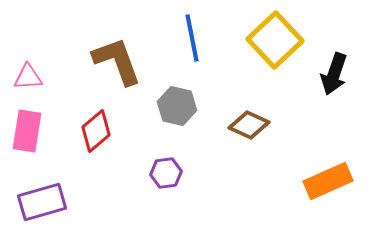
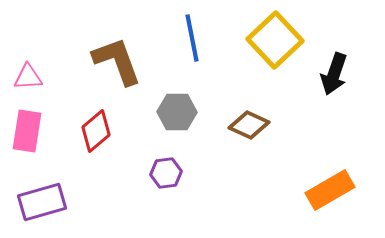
gray hexagon: moved 6 px down; rotated 12 degrees counterclockwise
orange rectangle: moved 2 px right, 9 px down; rotated 6 degrees counterclockwise
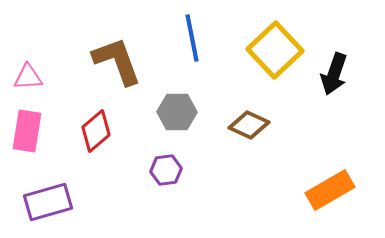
yellow square: moved 10 px down
purple hexagon: moved 3 px up
purple rectangle: moved 6 px right
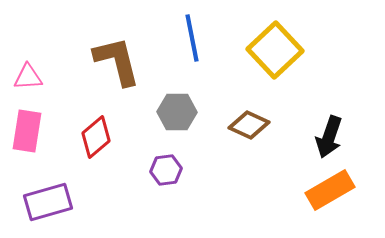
brown L-shape: rotated 6 degrees clockwise
black arrow: moved 5 px left, 63 px down
red diamond: moved 6 px down
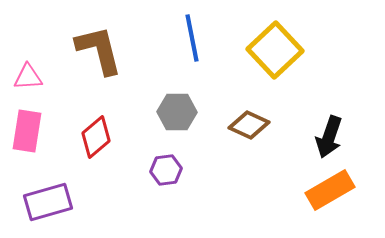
brown L-shape: moved 18 px left, 11 px up
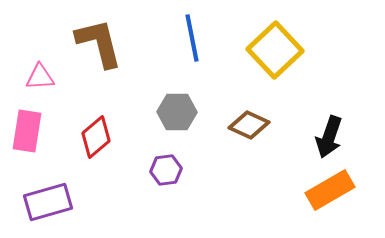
brown L-shape: moved 7 px up
pink triangle: moved 12 px right
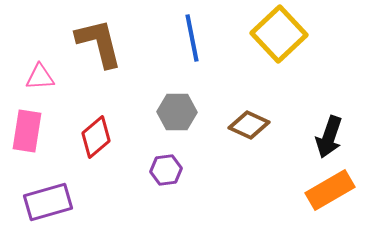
yellow square: moved 4 px right, 16 px up
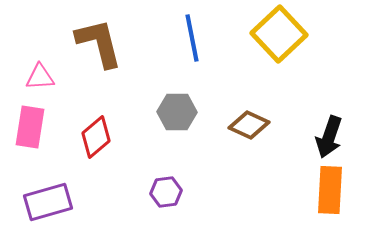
pink rectangle: moved 3 px right, 4 px up
purple hexagon: moved 22 px down
orange rectangle: rotated 57 degrees counterclockwise
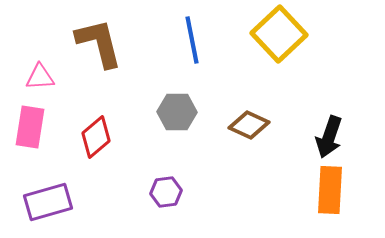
blue line: moved 2 px down
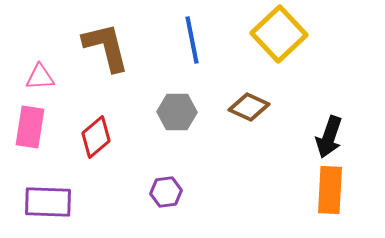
brown L-shape: moved 7 px right, 4 px down
brown diamond: moved 18 px up
purple rectangle: rotated 18 degrees clockwise
